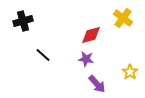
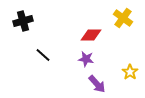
red diamond: rotated 15 degrees clockwise
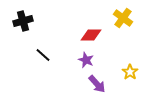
purple star: moved 1 px down; rotated 14 degrees clockwise
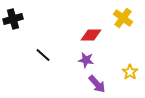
black cross: moved 10 px left, 2 px up
purple star: rotated 14 degrees counterclockwise
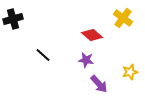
red diamond: moved 1 px right; rotated 40 degrees clockwise
yellow star: rotated 21 degrees clockwise
purple arrow: moved 2 px right
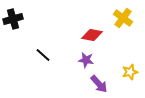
red diamond: rotated 30 degrees counterclockwise
